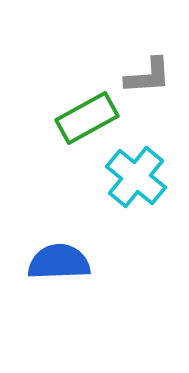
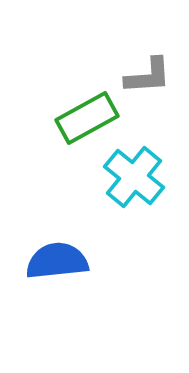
cyan cross: moved 2 px left
blue semicircle: moved 2 px left, 1 px up; rotated 4 degrees counterclockwise
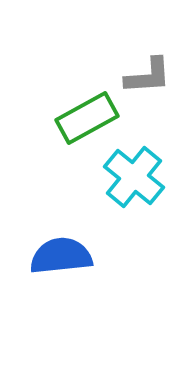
blue semicircle: moved 4 px right, 5 px up
